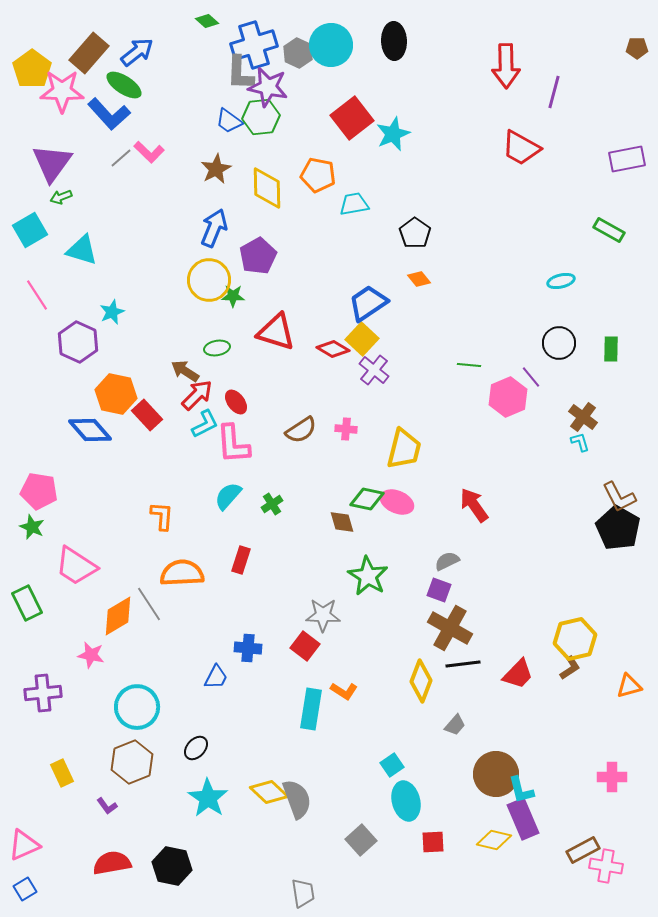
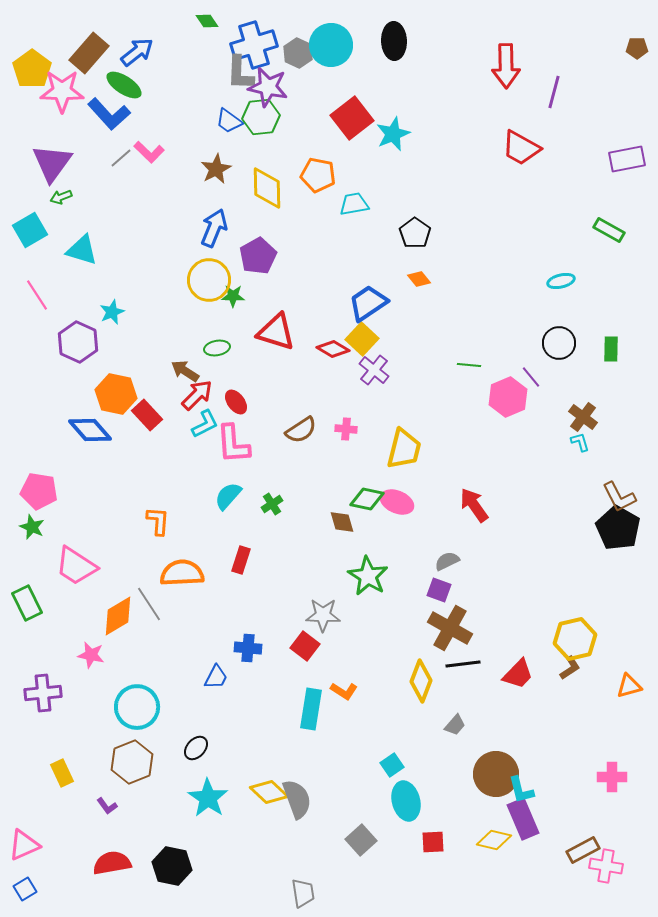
green diamond at (207, 21): rotated 15 degrees clockwise
orange L-shape at (162, 516): moved 4 px left, 5 px down
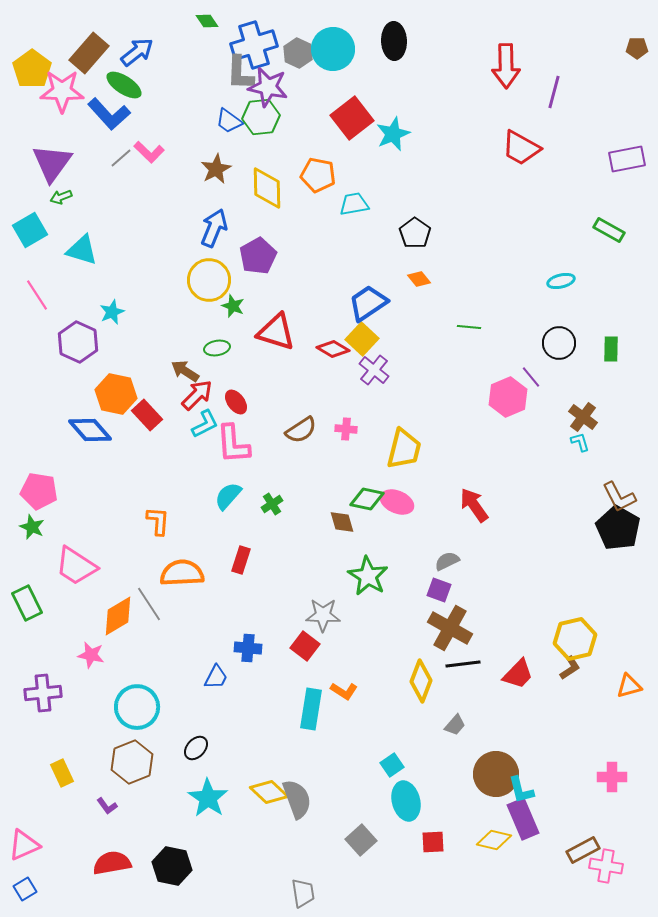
cyan circle at (331, 45): moved 2 px right, 4 px down
green star at (233, 296): moved 10 px down; rotated 20 degrees clockwise
green line at (469, 365): moved 38 px up
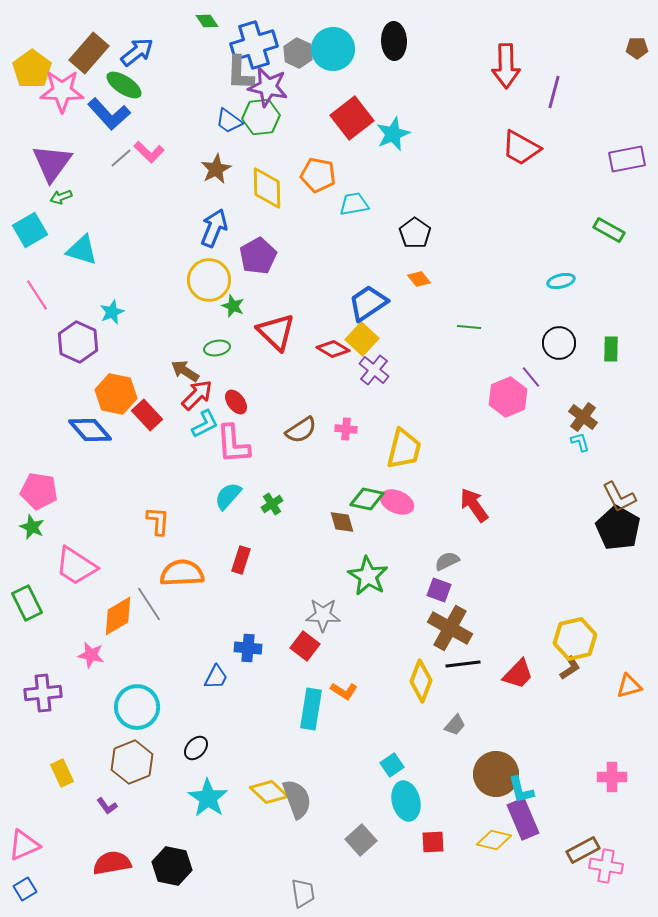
red triangle at (276, 332): rotated 27 degrees clockwise
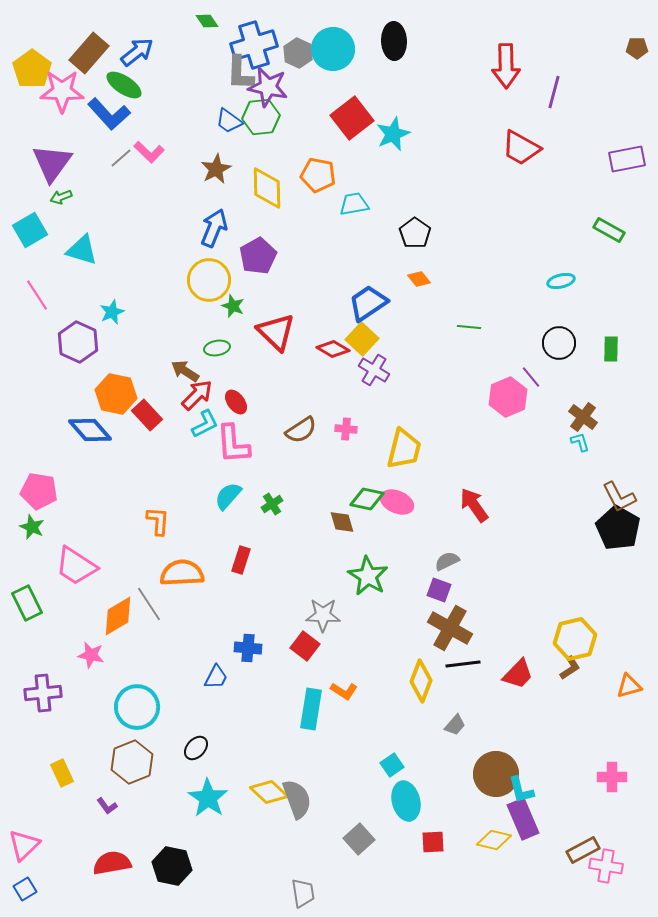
purple cross at (374, 370): rotated 8 degrees counterclockwise
gray square at (361, 840): moved 2 px left, 1 px up
pink triangle at (24, 845): rotated 20 degrees counterclockwise
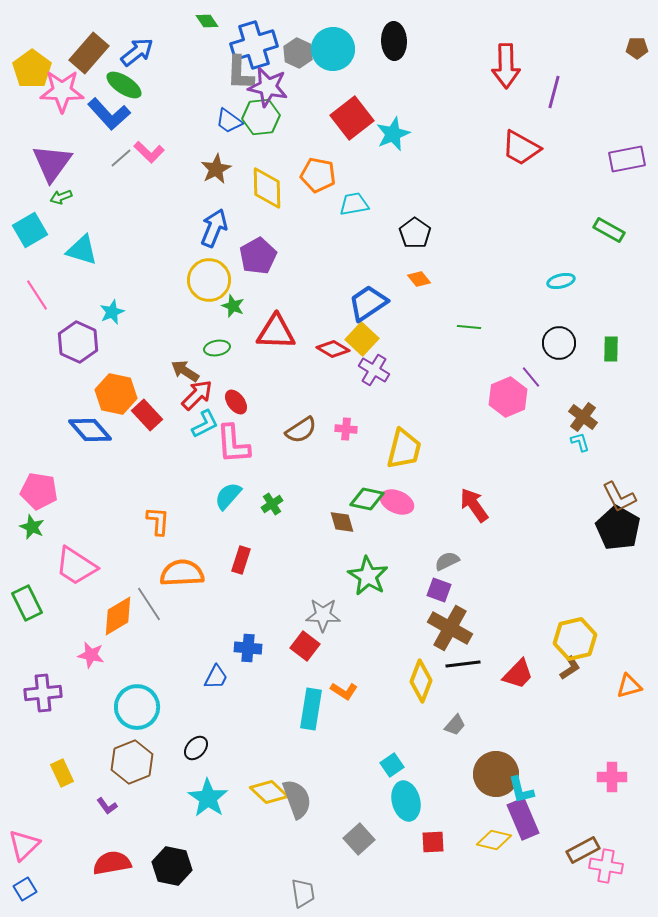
red triangle at (276, 332): rotated 42 degrees counterclockwise
